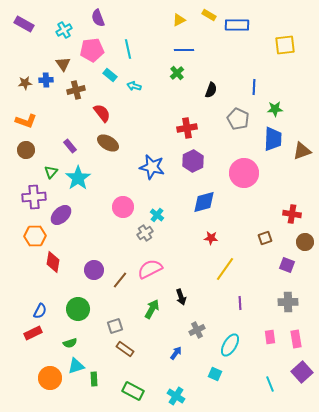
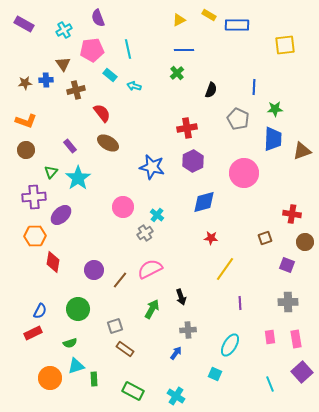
gray cross at (197, 330): moved 9 px left; rotated 21 degrees clockwise
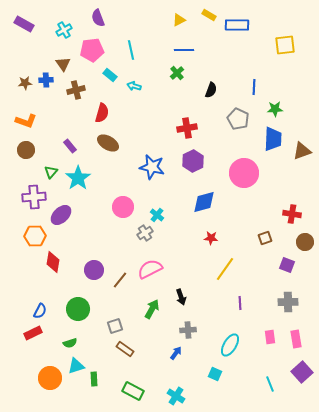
cyan line at (128, 49): moved 3 px right, 1 px down
red semicircle at (102, 113): rotated 54 degrees clockwise
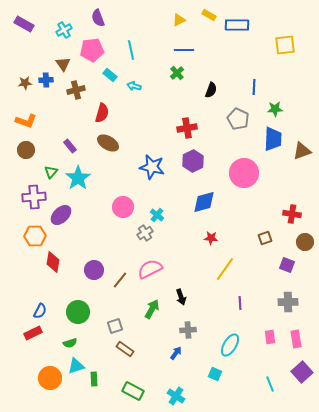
green circle at (78, 309): moved 3 px down
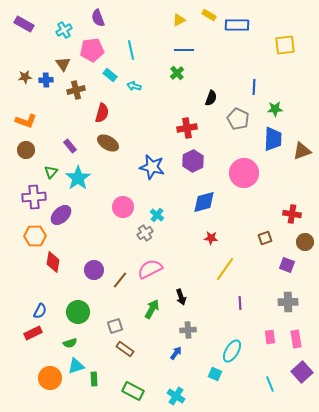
brown star at (25, 83): moved 6 px up
black semicircle at (211, 90): moved 8 px down
cyan ellipse at (230, 345): moved 2 px right, 6 px down
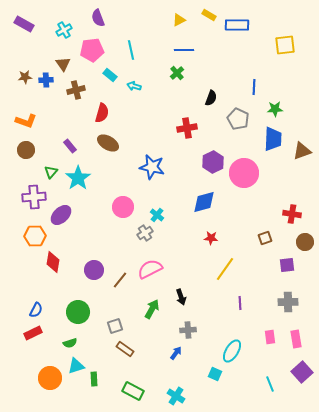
purple hexagon at (193, 161): moved 20 px right, 1 px down
purple square at (287, 265): rotated 28 degrees counterclockwise
blue semicircle at (40, 311): moved 4 px left, 1 px up
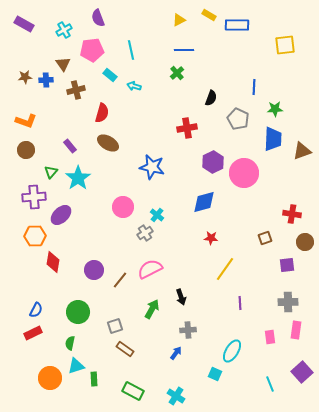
pink rectangle at (296, 339): moved 9 px up; rotated 18 degrees clockwise
green semicircle at (70, 343): rotated 120 degrees clockwise
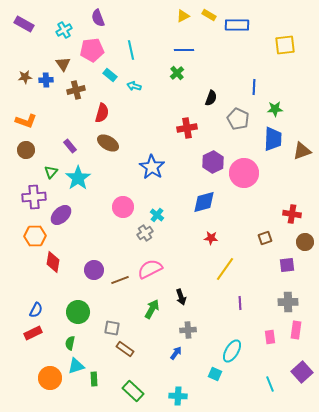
yellow triangle at (179, 20): moved 4 px right, 4 px up
blue star at (152, 167): rotated 20 degrees clockwise
brown line at (120, 280): rotated 30 degrees clockwise
gray square at (115, 326): moved 3 px left, 2 px down; rotated 28 degrees clockwise
green rectangle at (133, 391): rotated 15 degrees clockwise
cyan cross at (176, 396): moved 2 px right; rotated 30 degrees counterclockwise
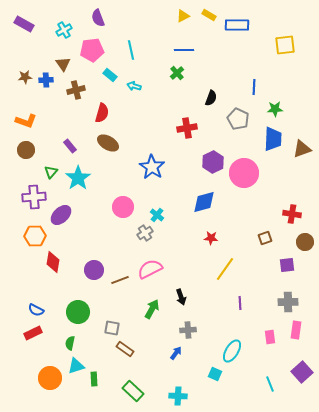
brown triangle at (302, 151): moved 2 px up
blue semicircle at (36, 310): rotated 91 degrees clockwise
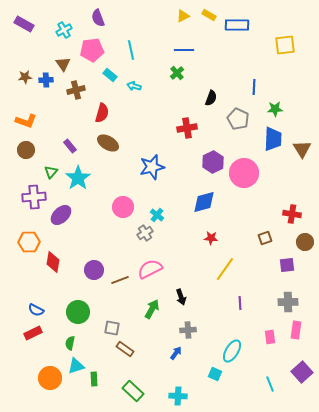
brown triangle at (302, 149): rotated 42 degrees counterclockwise
blue star at (152, 167): rotated 25 degrees clockwise
orange hexagon at (35, 236): moved 6 px left, 6 px down
